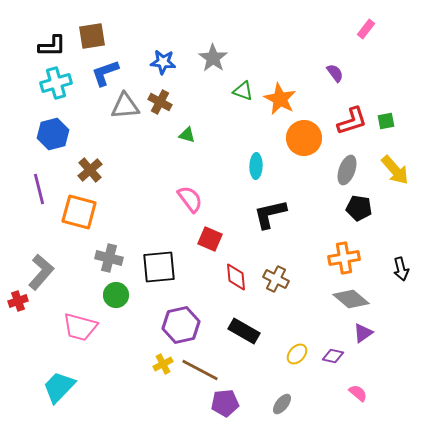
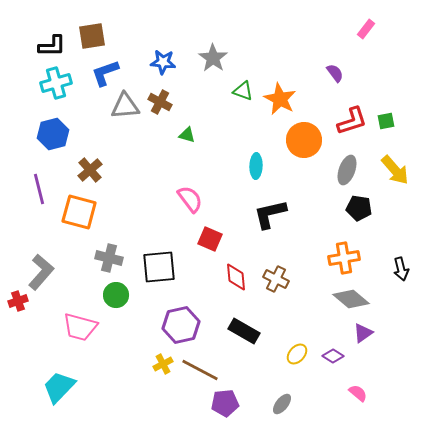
orange circle at (304, 138): moved 2 px down
purple diamond at (333, 356): rotated 20 degrees clockwise
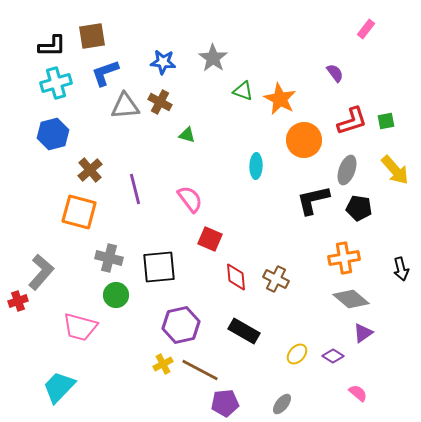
purple line at (39, 189): moved 96 px right
black L-shape at (270, 214): moved 43 px right, 14 px up
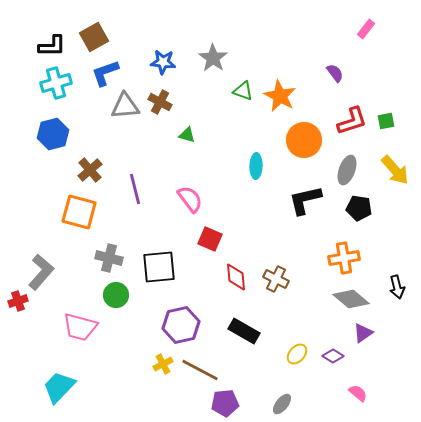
brown square at (92, 36): moved 2 px right, 1 px down; rotated 20 degrees counterclockwise
orange star at (280, 99): moved 3 px up
black L-shape at (313, 200): moved 8 px left
black arrow at (401, 269): moved 4 px left, 18 px down
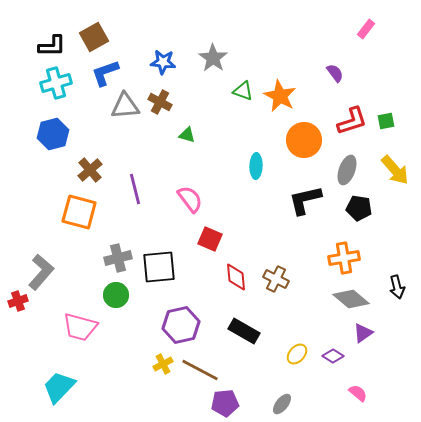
gray cross at (109, 258): moved 9 px right; rotated 28 degrees counterclockwise
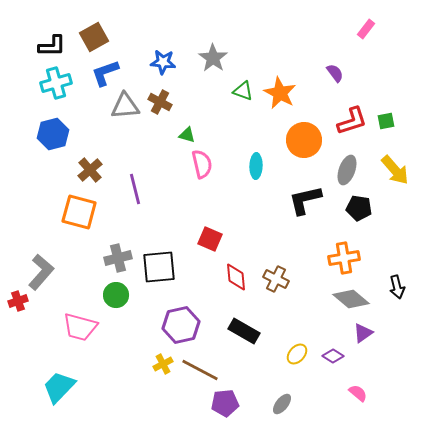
orange star at (280, 96): moved 3 px up
pink semicircle at (190, 199): moved 12 px right, 35 px up; rotated 24 degrees clockwise
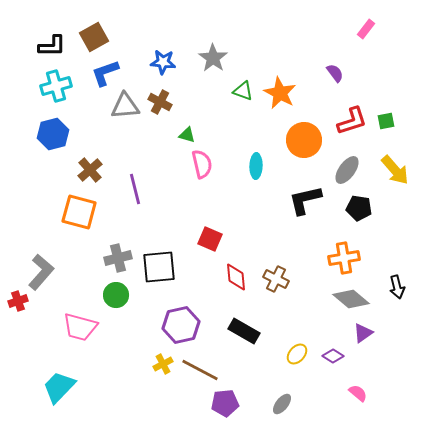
cyan cross at (56, 83): moved 3 px down
gray ellipse at (347, 170): rotated 16 degrees clockwise
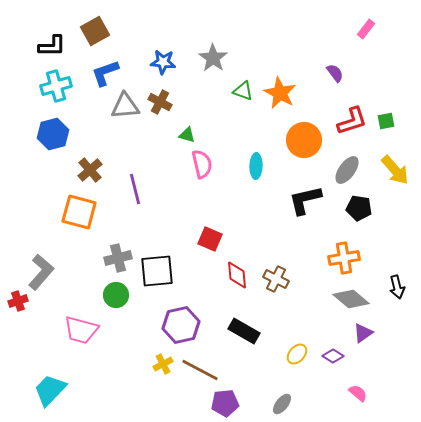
brown square at (94, 37): moved 1 px right, 6 px up
black square at (159, 267): moved 2 px left, 4 px down
red diamond at (236, 277): moved 1 px right, 2 px up
pink trapezoid at (80, 327): moved 1 px right, 3 px down
cyan trapezoid at (59, 387): moved 9 px left, 3 px down
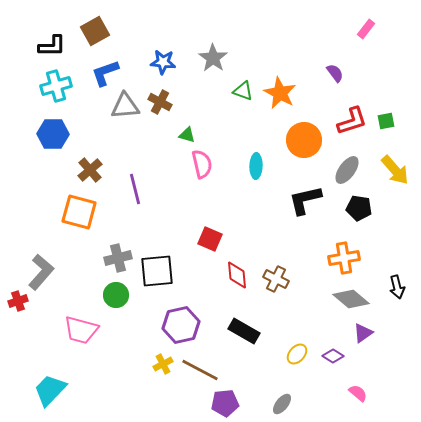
blue hexagon at (53, 134): rotated 16 degrees clockwise
